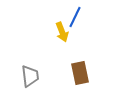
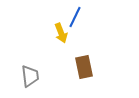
yellow arrow: moved 1 px left, 1 px down
brown rectangle: moved 4 px right, 6 px up
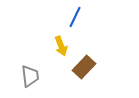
yellow arrow: moved 13 px down
brown rectangle: rotated 55 degrees clockwise
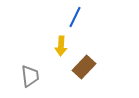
yellow arrow: rotated 24 degrees clockwise
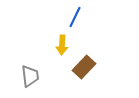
yellow arrow: moved 1 px right, 1 px up
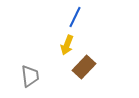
yellow arrow: moved 5 px right; rotated 18 degrees clockwise
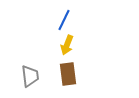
blue line: moved 11 px left, 3 px down
brown rectangle: moved 16 px left, 7 px down; rotated 50 degrees counterclockwise
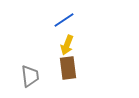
blue line: rotated 30 degrees clockwise
brown rectangle: moved 6 px up
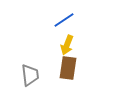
brown rectangle: rotated 15 degrees clockwise
gray trapezoid: moved 1 px up
